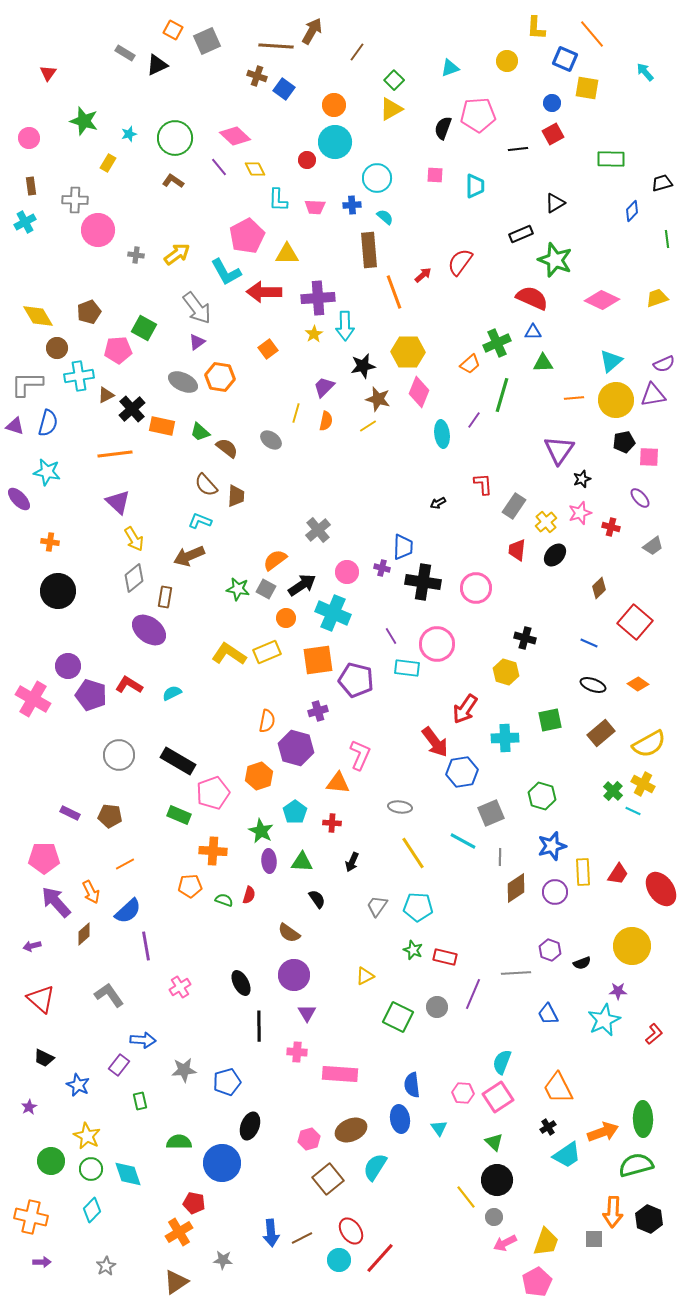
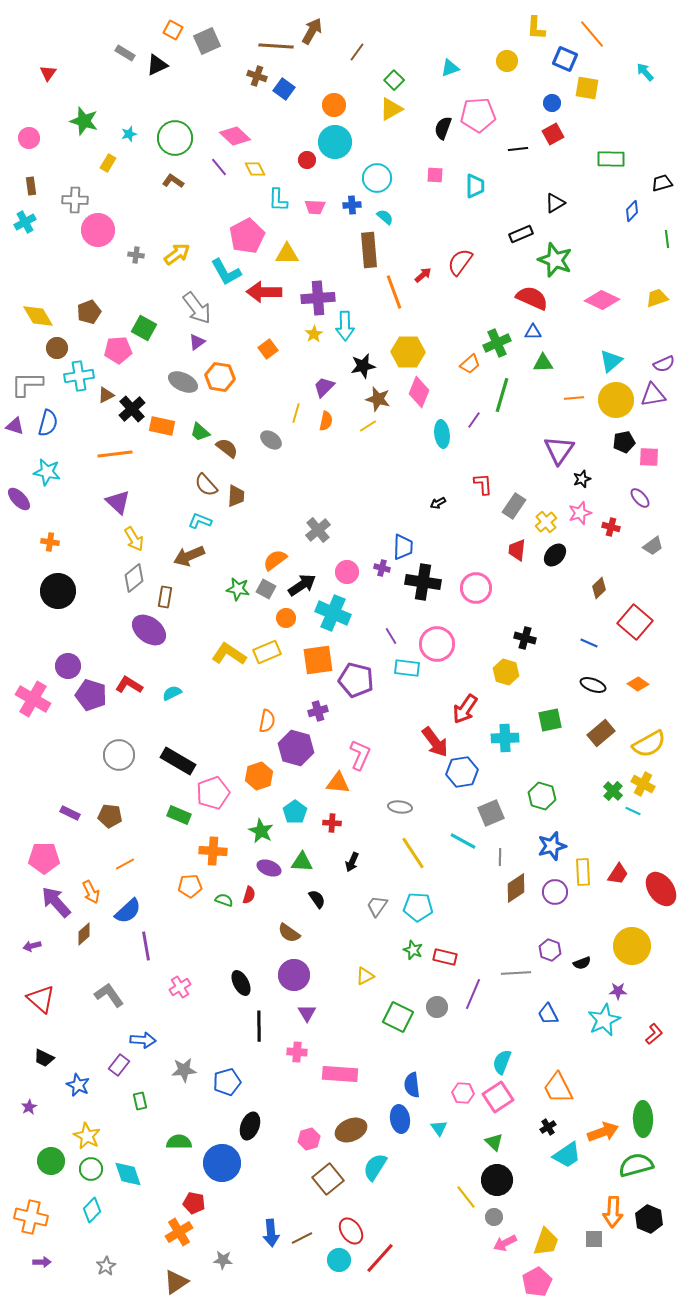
purple ellipse at (269, 861): moved 7 px down; rotated 65 degrees counterclockwise
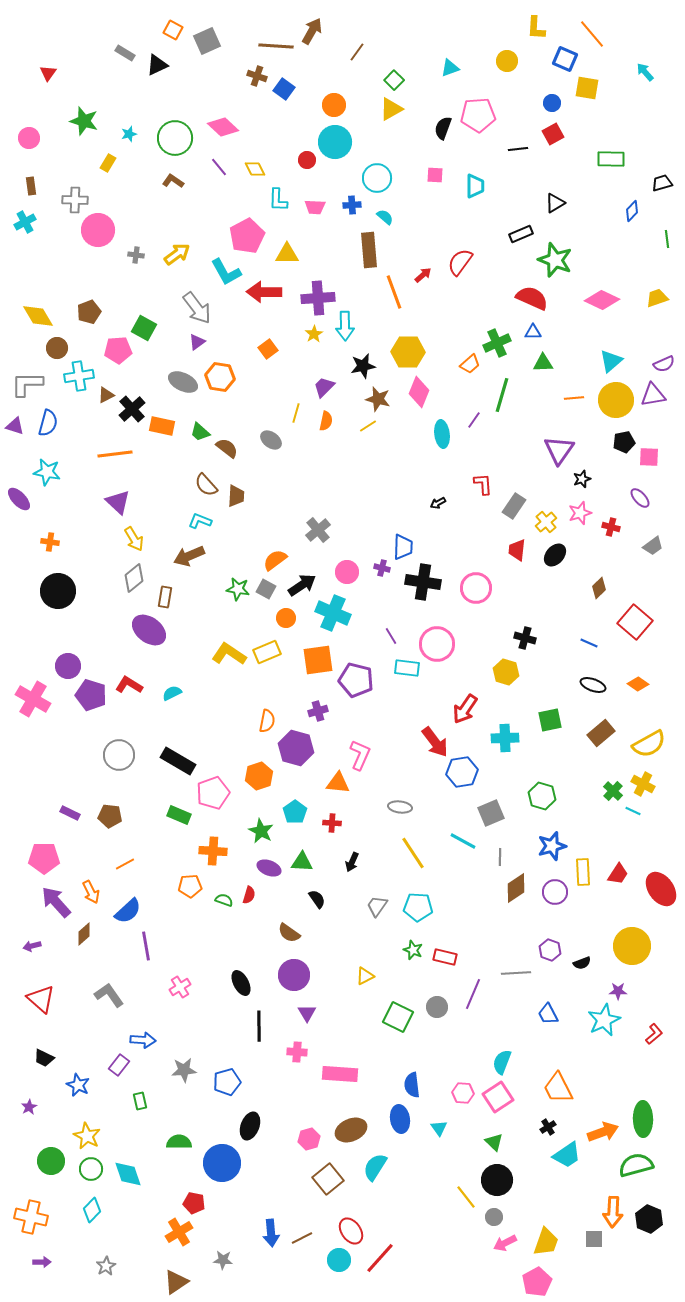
pink diamond at (235, 136): moved 12 px left, 9 px up
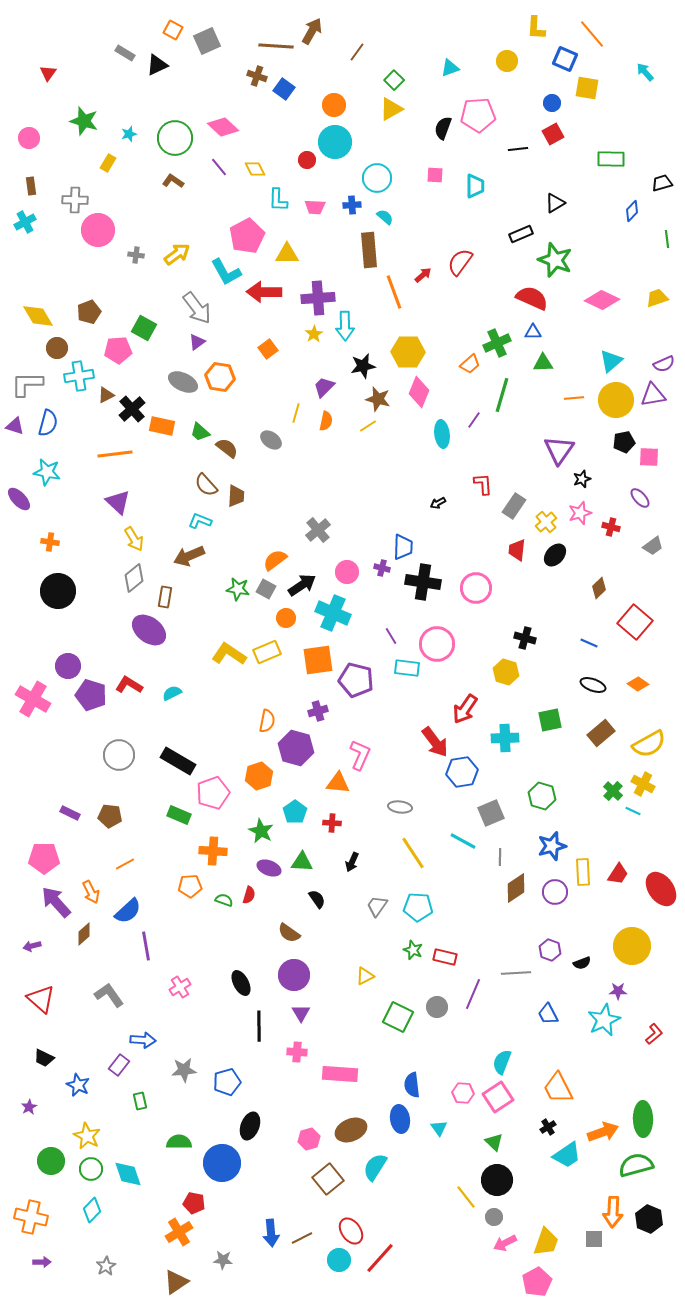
purple triangle at (307, 1013): moved 6 px left
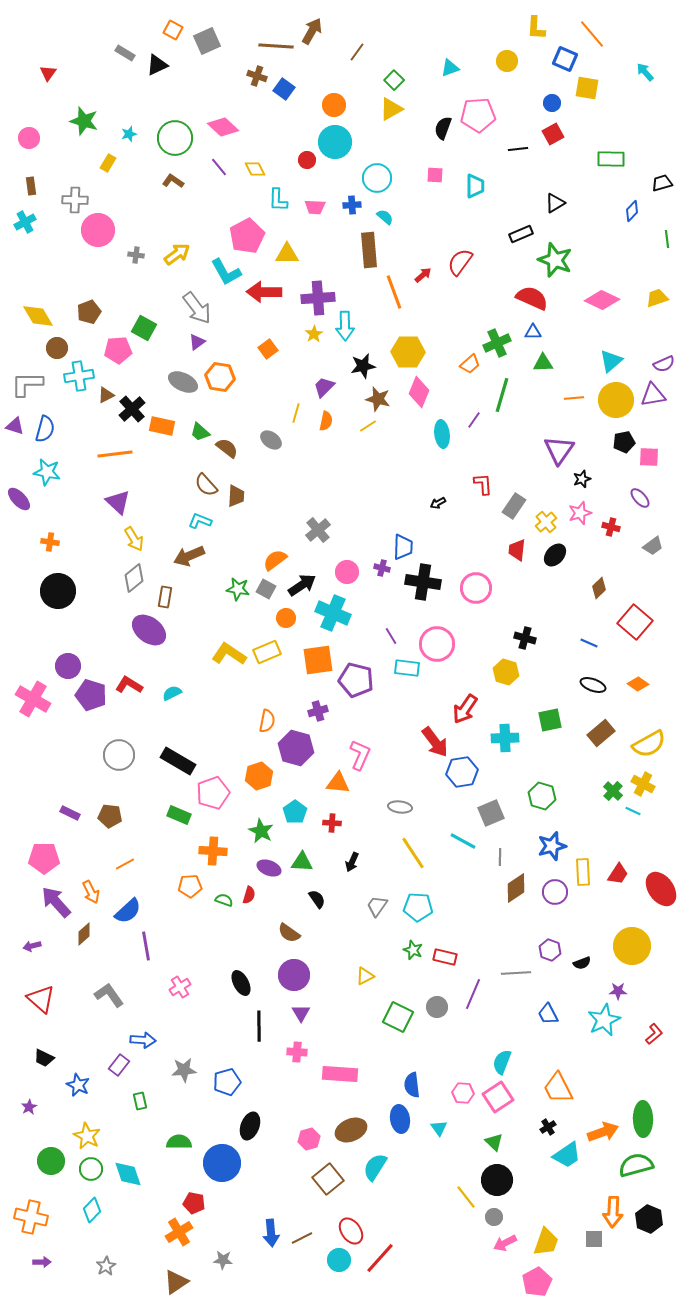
blue semicircle at (48, 423): moved 3 px left, 6 px down
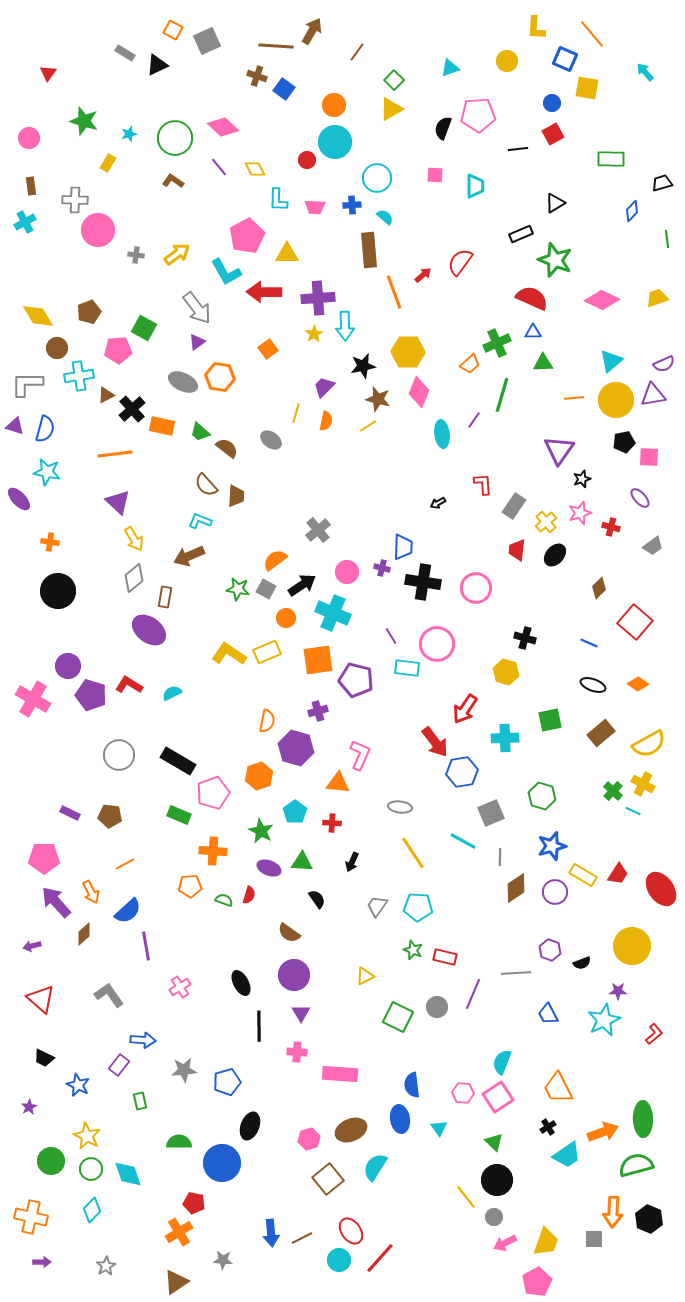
yellow rectangle at (583, 872): moved 3 px down; rotated 56 degrees counterclockwise
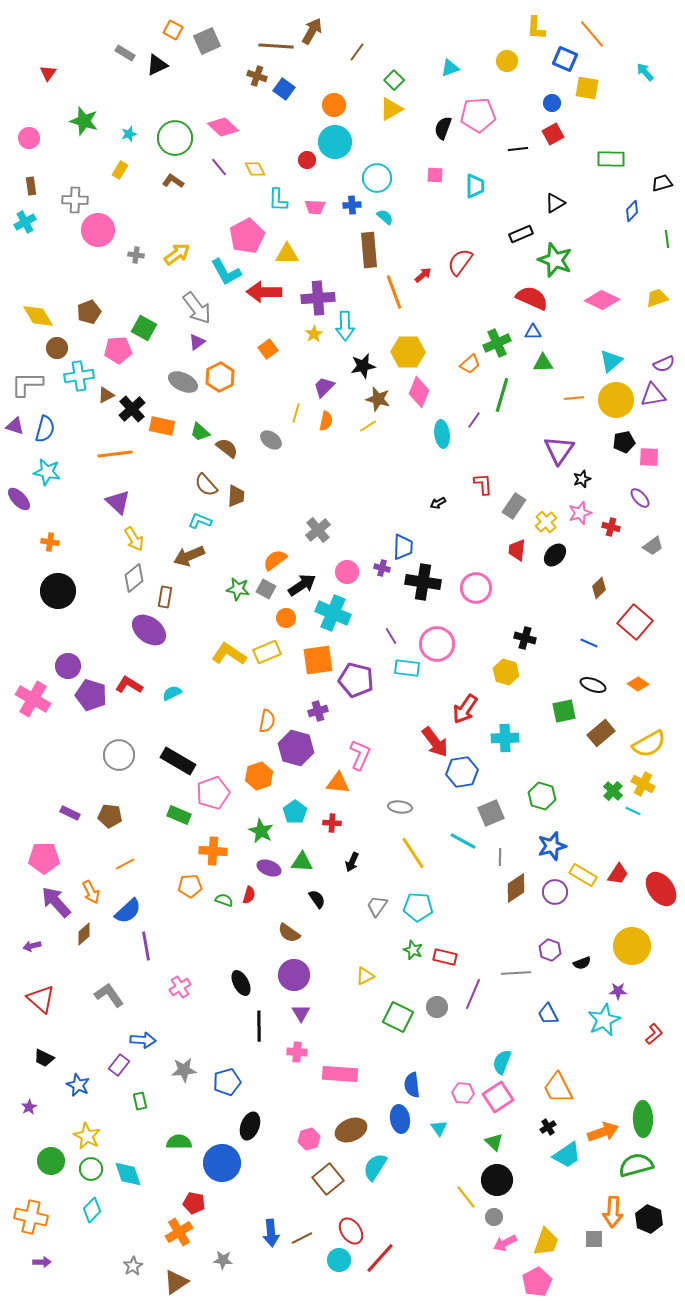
yellow rectangle at (108, 163): moved 12 px right, 7 px down
orange hexagon at (220, 377): rotated 24 degrees clockwise
green square at (550, 720): moved 14 px right, 9 px up
gray star at (106, 1266): moved 27 px right
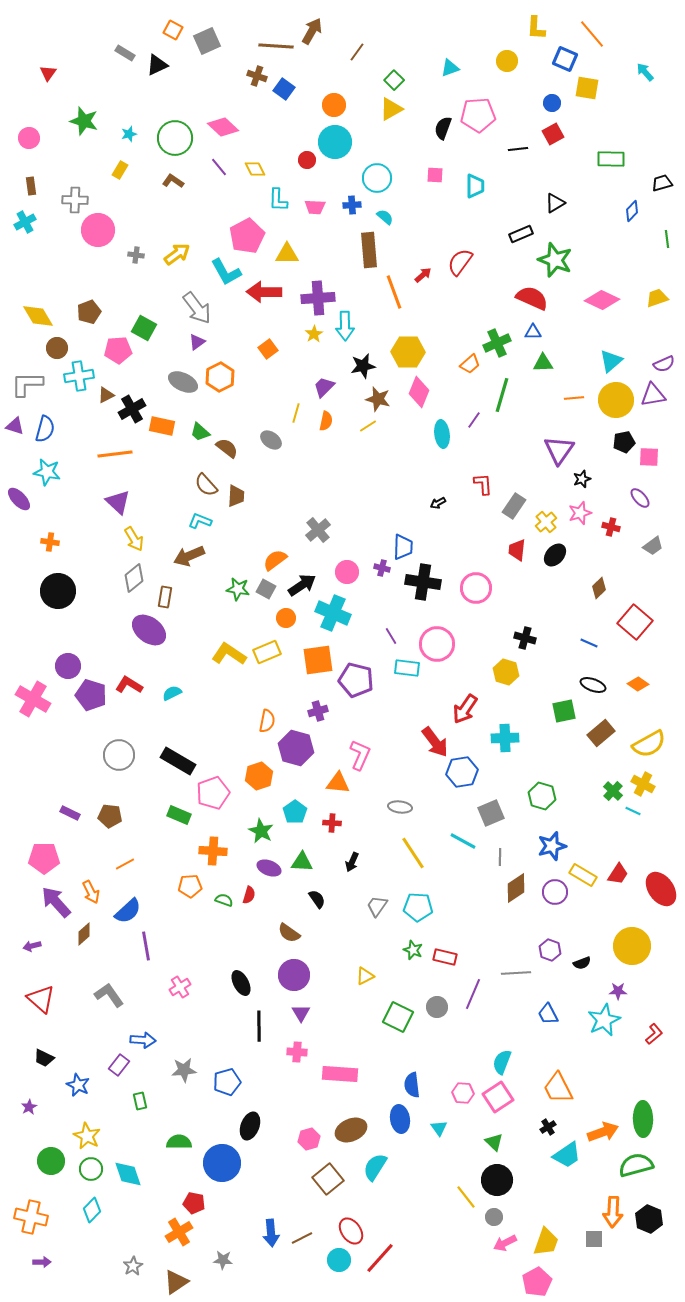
black cross at (132, 409): rotated 12 degrees clockwise
